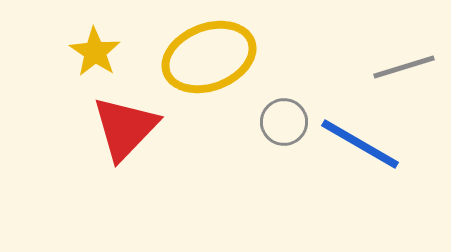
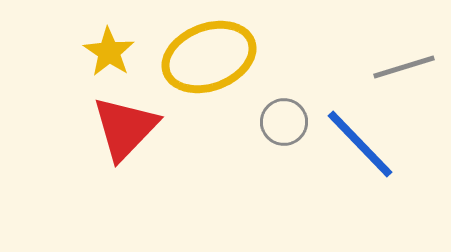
yellow star: moved 14 px right
blue line: rotated 16 degrees clockwise
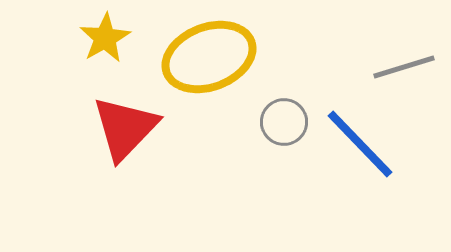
yellow star: moved 4 px left, 14 px up; rotated 9 degrees clockwise
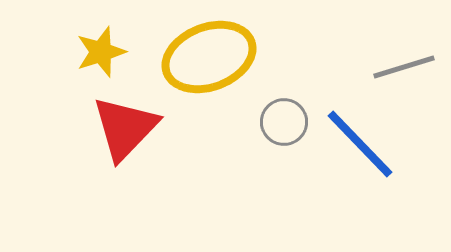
yellow star: moved 4 px left, 14 px down; rotated 12 degrees clockwise
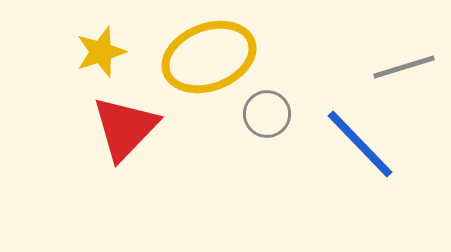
gray circle: moved 17 px left, 8 px up
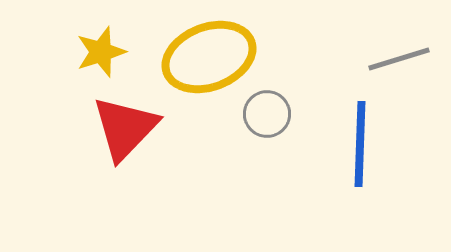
gray line: moved 5 px left, 8 px up
blue line: rotated 46 degrees clockwise
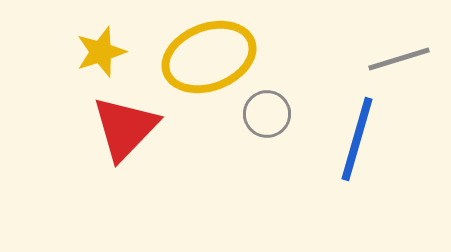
blue line: moved 3 px left, 5 px up; rotated 14 degrees clockwise
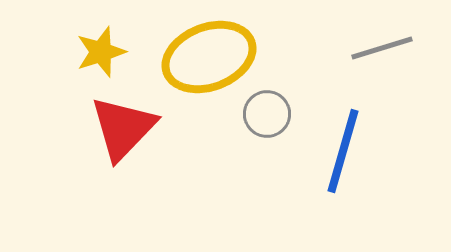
gray line: moved 17 px left, 11 px up
red triangle: moved 2 px left
blue line: moved 14 px left, 12 px down
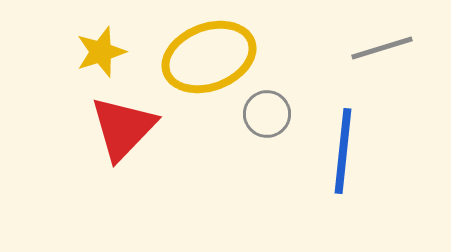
blue line: rotated 10 degrees counterclockwise
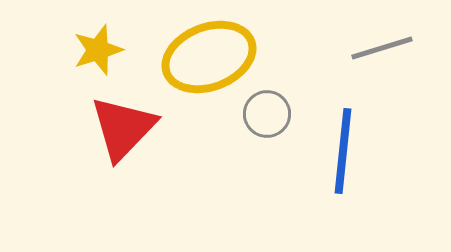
yellow star: moved 3 px left, 2 px up
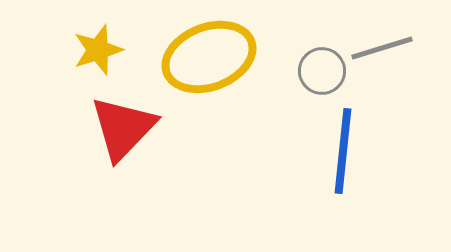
gray circle: moved 55 px right, 43 px up
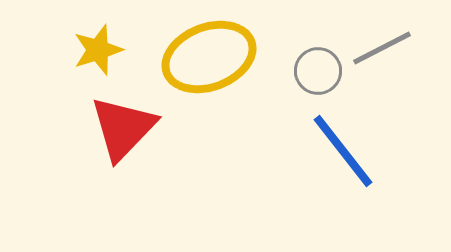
gray line: rotated 10 degrees counterclockwise
gray circle: moved 4 px left
blue line: rotated 44 degrees counterclockwise
